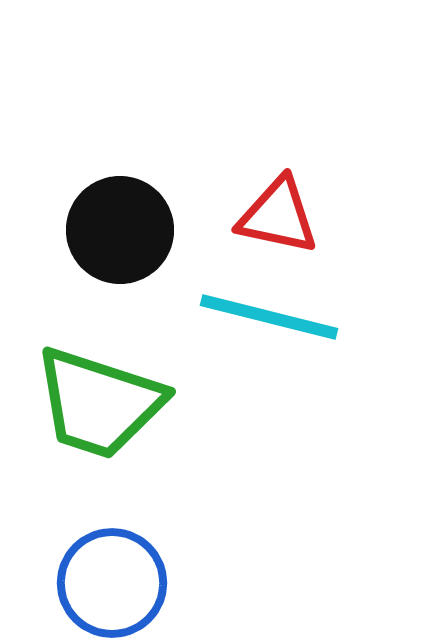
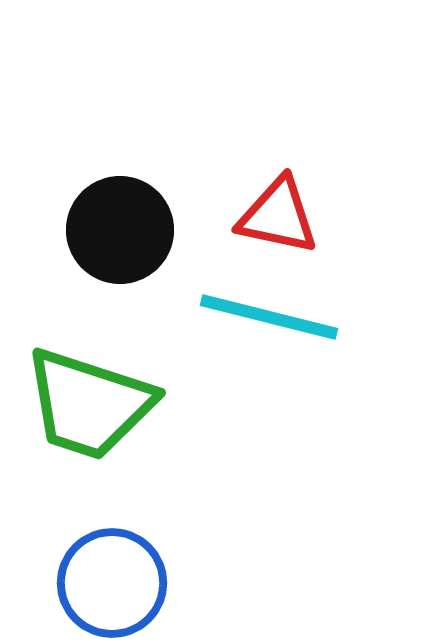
green trapezoid: moved 10 px left, 1 px down
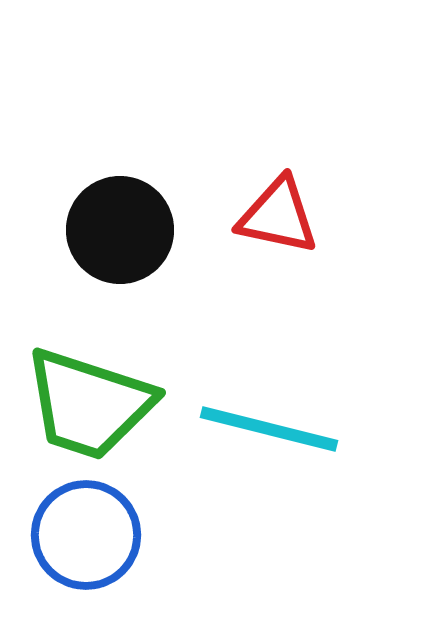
cyan line: moved 112 px down
blue circle: moved 26 px left, 48 px up
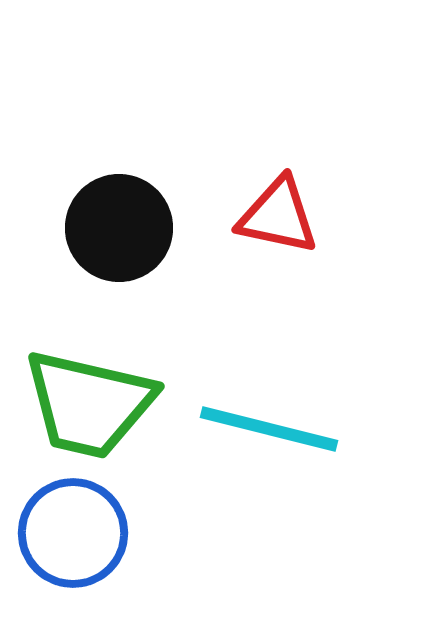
black circle: moved 1 px left, 2 px up
green trapezoid: rotated 5 degrees counterclockwise
blue circle: moved 13 px left, 2 px up
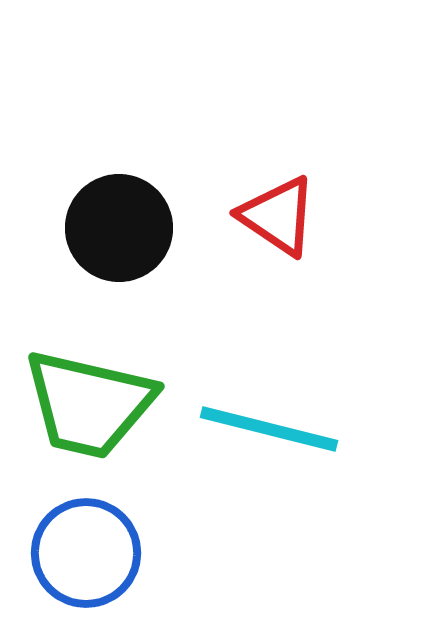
red triangle: rotated 22 degrees clockwise
blue circle: moved 13 px right, 20 px down
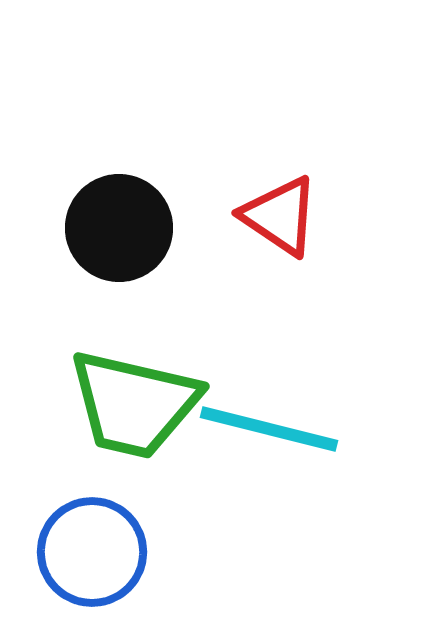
red triangle: moved 2 px right
green trapezoid: moved 45 px right
blue circle: moved 6 px right, 1 px up
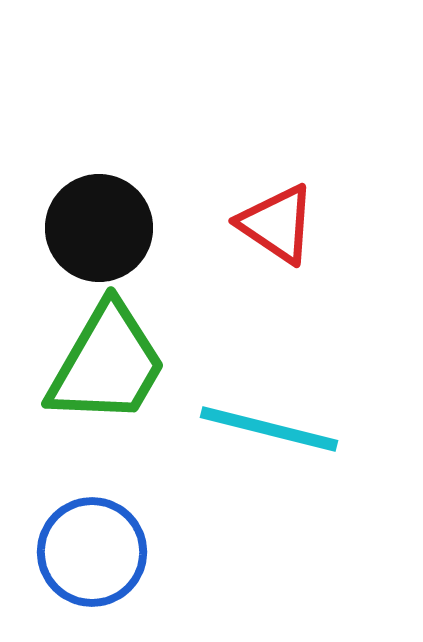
red triangle: moved 3 px left, 8 px down
black circle: moved 20 px left
green trapezoid: moved 27 px left, 40 px up; rotated 73 degrees counterclockwise
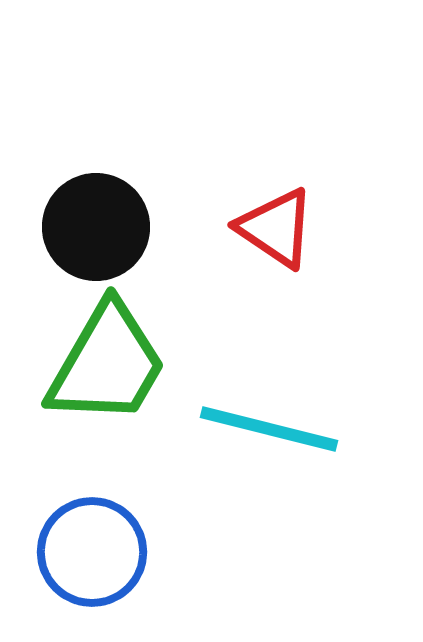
red triangle: moved 1 px left, 4 px down
black circle: moved 3 px left, 1 px up
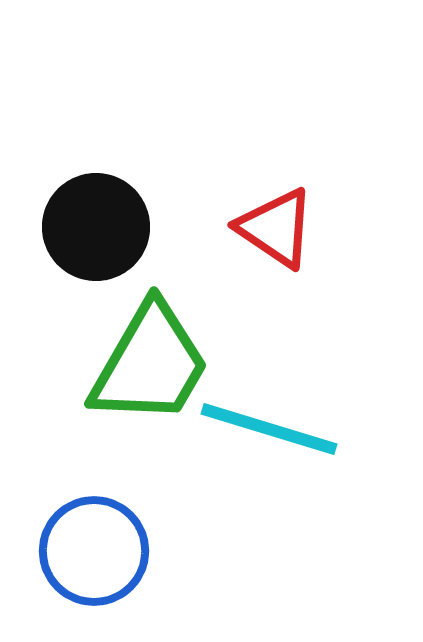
green trapezoid: moved 43 px right
cyan line: rotated 3 degrees clockwise
blue circle: moved 2 px right, 1 px up
